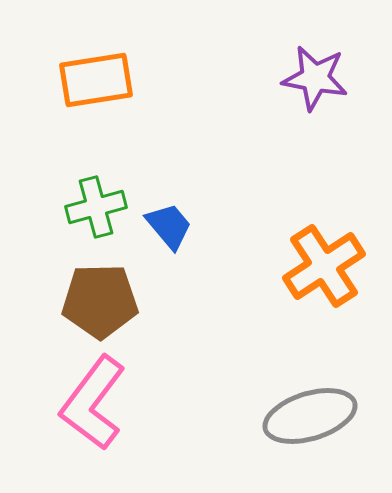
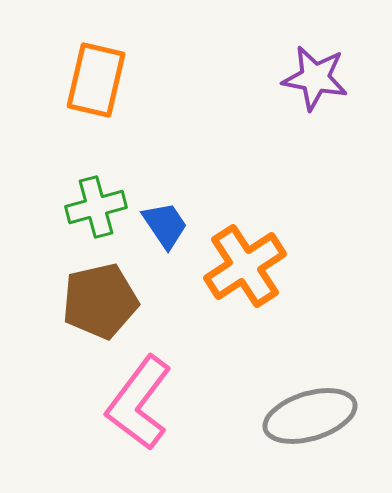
orange rectangle: rotated 68 degrees counterclockwise
blue trapezoid: moved 4 px left, 1 px up; rotated 6 degrees clockwise
orange cross: moved 79 px left
brown pentagon: rotated 12 degrees counterclockwise
pink L-shape: moved 46 px right
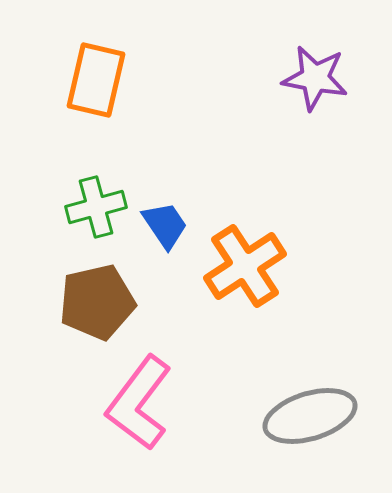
brown pentagon: moved 3 px left, 1 px down
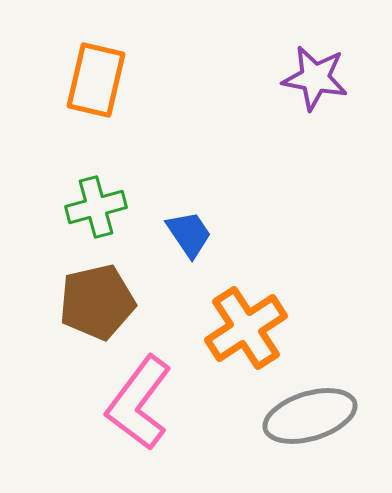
blue trapezoid: moved 24 px right, 9 px down
orange cross: moved 1 px right, 62 px down
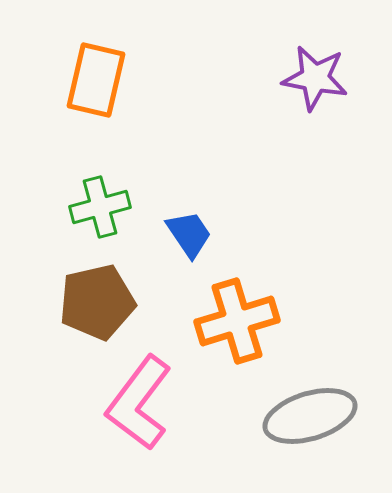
green cross: moved 4 px right
orange cross: moved 9 px left, 7 px up; rotated 16 degrees clockwise
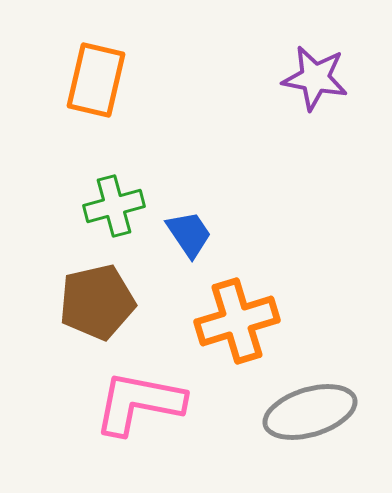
green cross: moved 14 px right, 1 px up
pink L-shape: rotated 64 degrees clockwise
gray ellipse: moved 4 px up
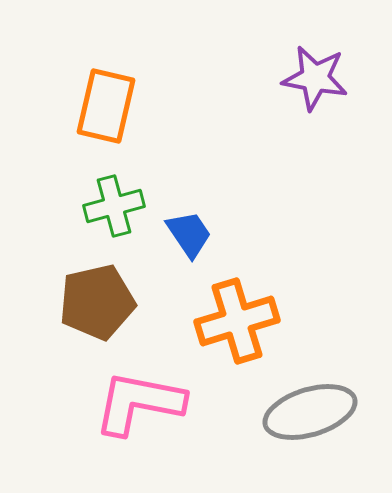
orange rectangle: moved 10 px right, 26 px down
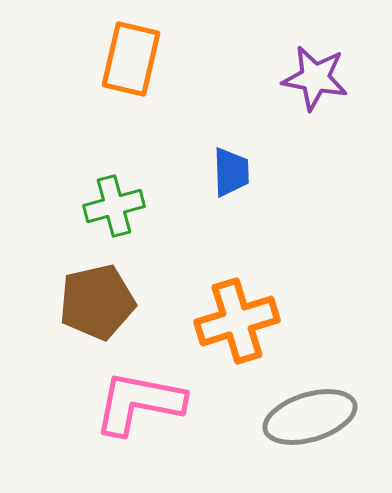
orange rectangle: moved 25 px right, 47 px up
blue trapezoid: moved 42 px right, 62 px up; rotated 32 degrees clockwise
gray ellipse: moved 5 px down
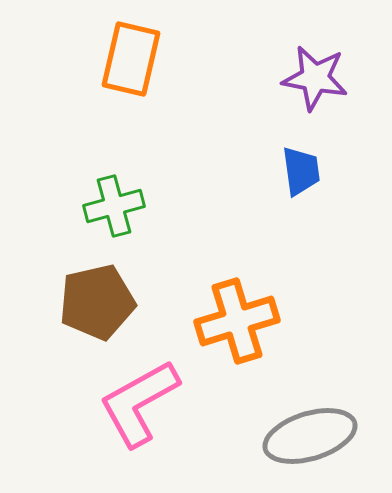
blue trapezoid: moved 70 px right, 1 px up; rotated 6 degrees counterclockwise
pink L-shape: rotated 40 degrees counterclockwise
gray ellipse: moved 19 px down
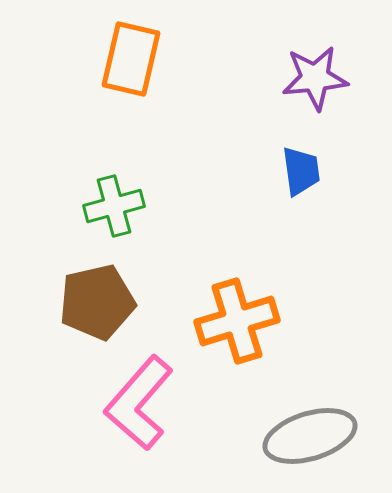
purple star: rotated 16 degrees counterclockwise
pink L-shape: rotated 20 degrees counterclockwise
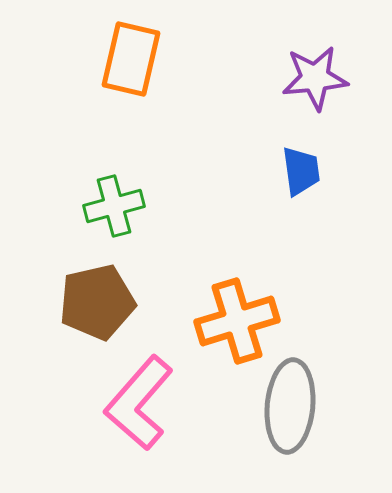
gray ellipse: moved 20 px left, 30 px up; rotated 68 degrees counterclockwise
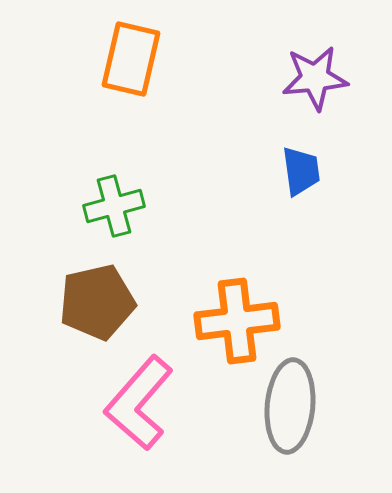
orange cross: rotated 10 degrees clockwise
